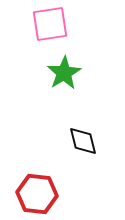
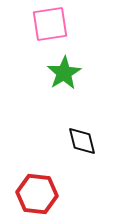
black diamond: moved 1 px left
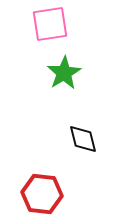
black diamond: moved 1 px right, 2 px up
red hexagon: moved 5 px right
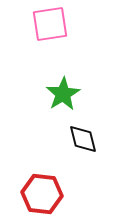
green star: moved 1 px left, 21 px down
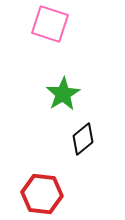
pink square: rotated 27 degrees clockwise
black diamond: rotated 64 degrees clockwise
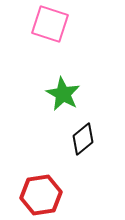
green star: rotated 12 degrees counterclockwise
red hexagon: moved 1 px left, 1 px down; rotated 15 degrees counterclockwise
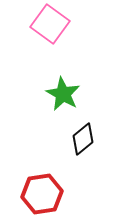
pink square: rotated 18 degrees clockwise
red hexagon: moved 1 px right, 1 px up
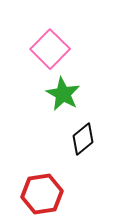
pink square: moved 25 px down; rotated 9 degrees clockwise
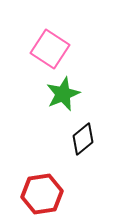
pink square: rotated 12 degrees counterclockwise
green star: rotated 20 degrees clockwise
